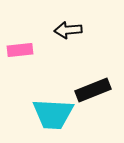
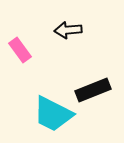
pink rectangle: rotated 60 degrees clockwise
cyan trapezoid: rotated 24 degrees clockwise
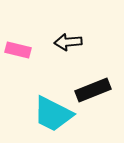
black arrow: moved 12 px down
pink rectangle: moved 2 px left; rotated 40 degrees counterclockwise
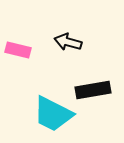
black arrow: rotated 20 degrees clockwise
black rectangle: rotated 12 degrees clockwise
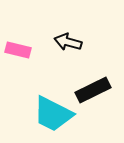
black rectangle: rotated 16 degrees counterclockwise
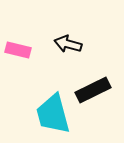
black arrow: moved 2 px down
cyan trapezoid: rotated 48 degrees clockwise
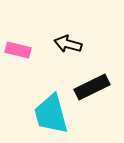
black rectangle: moved 1 px left, 3 px up
cyan trapezoid: moved 2 px left
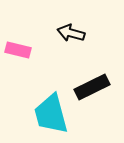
black arrow: moved 3 px right, 11 px up
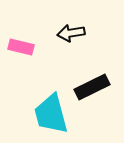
black arrow: rotated 24 degrees counterclockwise
pink rectangle: moved 3 px right, 3 px up
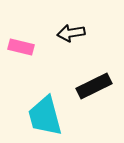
black rectangle: moved 2 px right, 1 px up
cyan trapezoid: moved 6 px left, 2 px down
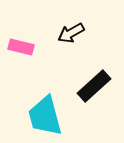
black arrow: rotated 20 degrees counterclockwise
black rectangle: rotated 16 degrees counterclockwise
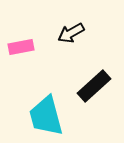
pink rectangle: rotated 25 degrees counterclockwise
cyan trapezoid: moved 1 px right
